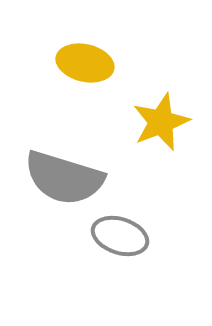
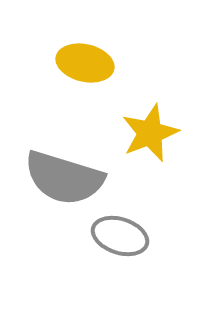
yellow star: moved 11 px left, 11 px down
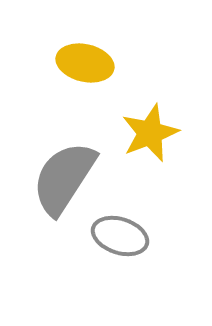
gray semicircle: rotated 106 degrees clockwise
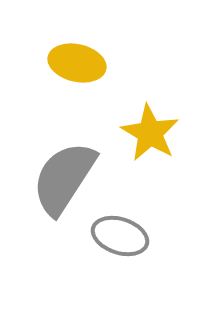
yellow ellipse: moved 8 px left
yellow star: rotated 20 degrees counterclockwise
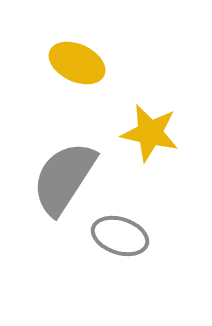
yellow ellipse: rotated 12 degrees clockwise
yellow star: rotated 18 degrees counterclockwise
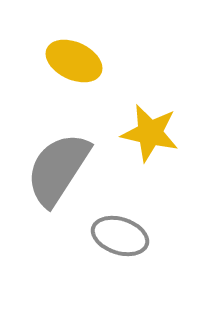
yellow ellipse: moved 3 px left, 2 px up
gray semicircle: moved 6 px left, 9 px up
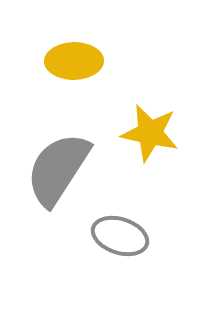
yellow ellipse: rotated 26 degrees counterclockwise
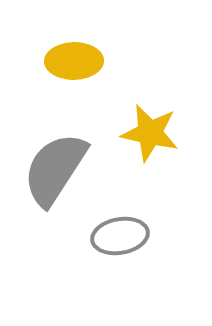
gray semicircle: moved 3 px left
gray ellipse: rotated 28 degrees counterclockwise
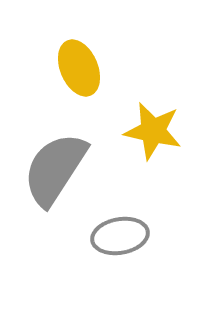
yellow ellipse: moved 5 px right, 7 px down; rotated 68 degrees clockwise
yellow star: moved 3 px right, 2 px up
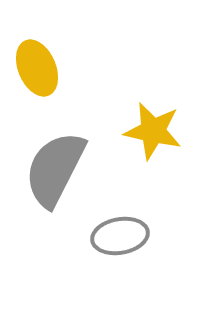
yellow ellipse: moved 42 px left
gray semicircle: rotated 6 degrees counterclockwise
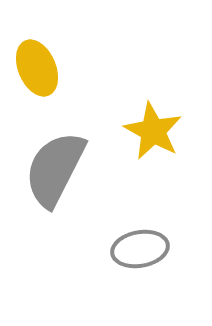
yellow star: rotated 16 degrees clockwise
gray ellipse: moved 20 px right, 13 px down
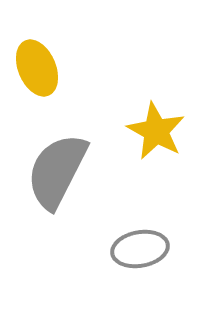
yellow star: moved 3 px right
gray semicircle: moved 2 px right, 2 px down
